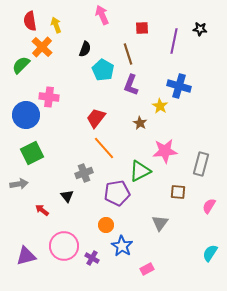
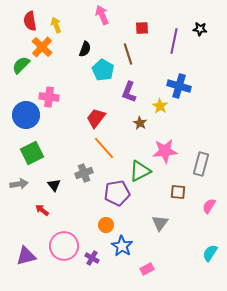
purple L-shape: moved 2 px left, 7 px down
black triangle: moved 13 px left, 11 px up
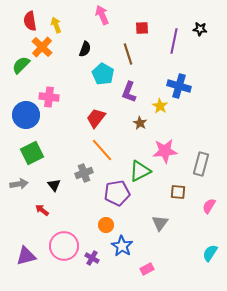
cyan pentagon: moved 4 px down
orange line: moved 2 px left, 2 px down
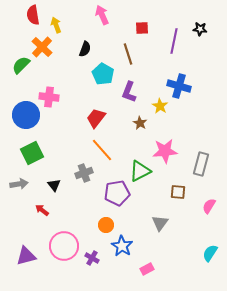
red semicircle: moved 3 px right, 6 px up
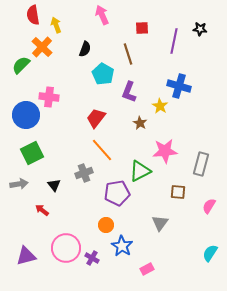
pink circle: moved 2 px right, 2 px down
